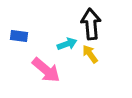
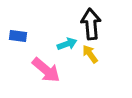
blue rectangle: moved 1 px left
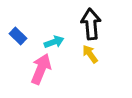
blue rectangle: rotated 36 degrees clockwise
cyan arrow: moved 13 px left, 2 px up
pink arrow: moved 5 px left, 1 px up; rotated 108 degrees counterclockwise
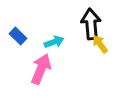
yellow arrow: moved 10 px right, 10 px up
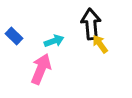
blue rectangle: moved 4 px left
cyan arrow: moved 1 px up
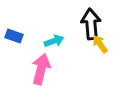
blue rectangle: rotated 24 degrees counterclockwise
pink arrow: rotated 8 degrees counterclockwise
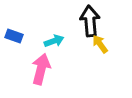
black arrow: moved 1 px left, 3 px up
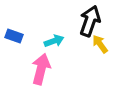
black arrow: rotated 24 degrees clockwise
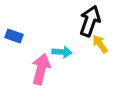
cyan arrow: moved 8 px right, 11 px down; rotated 24 degrees clockwise
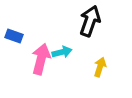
yellow arrow: moved 23 px down; rotated 54 degrees clockwise
cyan arrow: rotated 18 degrees counterclockwise
pink arrow: moved 10 px up
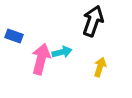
black arrow: moved 3 px right
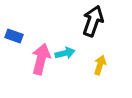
cyan arrow: moved 3 px right, 1 px down
yellow arrow: moved 2 px up
